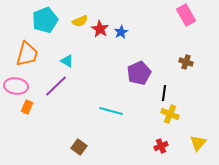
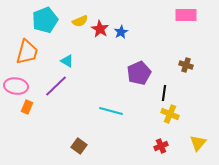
pink rectangle: rotated 60 degrees counterclockwise
orange trapezoid: moved 2 px up
brown cross: moved 3 px down
brown square: moved 1 px up
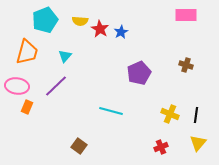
yellow semicircle: rotated 28 degrees clockwise
cyan triangle: moved 2 px left, 5 px up; rotated 40 degrees clockwise
pink ellipse: moved 1 px right
black line: moved 32 px right, 22 px down
red cross: moved 1 px down
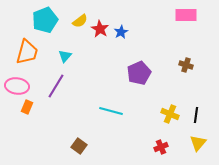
yellow semicircle: rotated 42 degrees counterclockwise
purple line: rotated 15 degrees counterclockwise
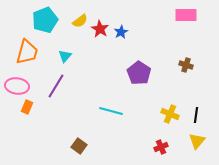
purple pentagon: rotated 15 degrees counterclockwise
yellow triangle: moved 1 px left, 2 px up
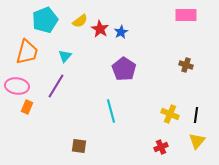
purple pentagon: moved 15 px left, 4 px up
cyan line: rotated 60 degrees clockwise
brown square: rotated 28 degrees counterclockwise
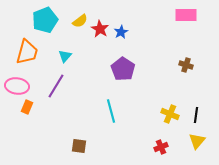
purple pentagon: moved 1 px left
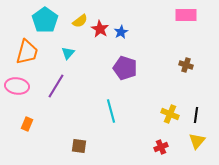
cyan pentagon: rotated 15 degrees counterclockwise
cyan triangle: moved 3 px right, 3 px up
purple pentagon: moved 2 px right, 1 px up; rotated 15 degrees counterclockwise
orange rectangle: moved 17 px down
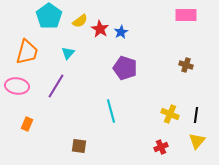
cyan pentagon: moved 4 px right, 4 px up
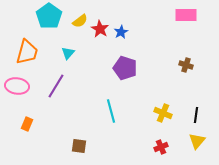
yellow cross: moved 7 px left, 1 px up
